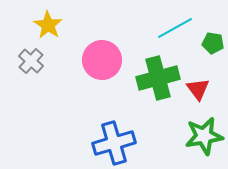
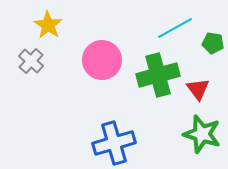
green cross: moved 3 px up
green star: moved 2 px left, 2 px up; rotated 27 degrees clockwise
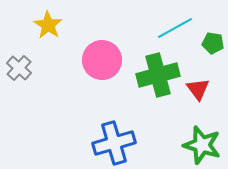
gray cross: moved 12 px left, 7 px down
green star: moved 11 px down
